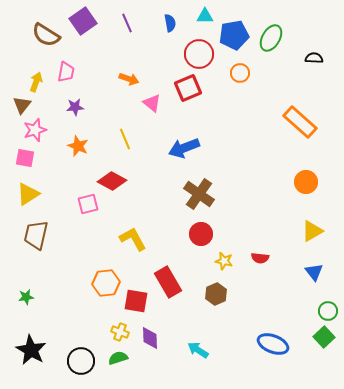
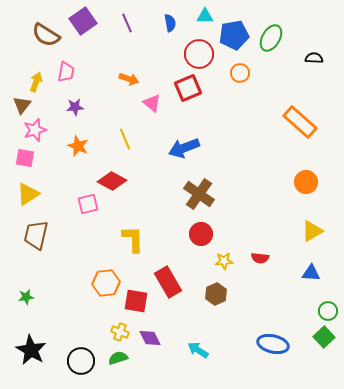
yellow L-shape at (133, 239): rotated 28 degrees clockwise
yellow star at (224, 261): rotated 18 degrees counterclockwise
blue triangle at (314, 272): moved 3 px left, 1 px down; rotated 48 degrees counterclockwise
purple diamond at (150, 338): rotated 25 degrees counterclockwise
blue ellipse at (273, 344): rotated 8 degrees counterclockwise
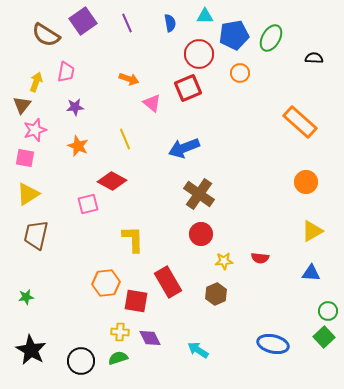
yellow cross at (120, 332): rotated 18 degrees counterclockwise
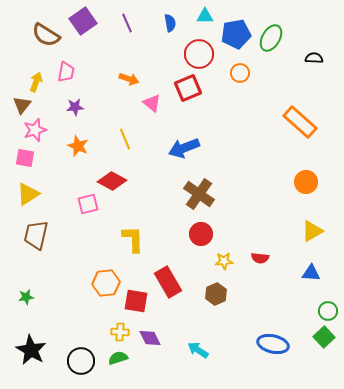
blue pentagon at (234, 35): moved 2 px right, 1 px up
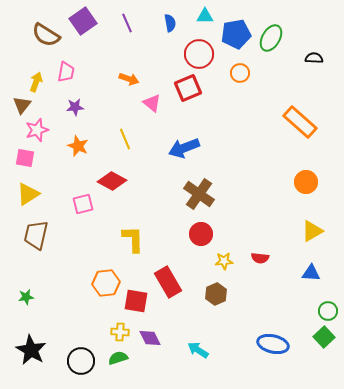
pink star at (35, 130): moved 2 px right
pink square at (88, 204): moved 5 px left
